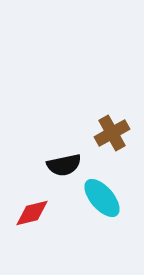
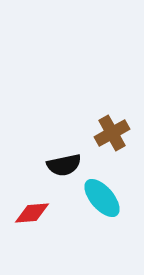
red diamond: rotated 9 degrees clockwise
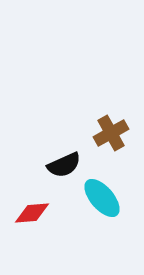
brown cross: moved 1 px left
black semicircle: rotated 12 degrees counterclockwise
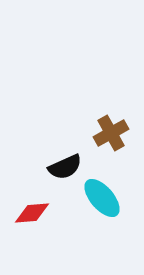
black semicircle: moved 1 px right, 2 px down
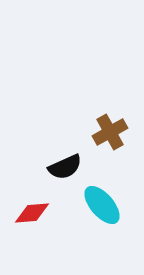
brown cross: moved 1 px left, 1 px up
cyan ellipse: moved 7 px down
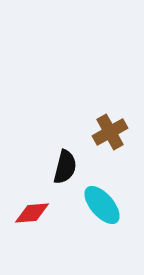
black semicircle: rotated 52 degrees counterclockwise
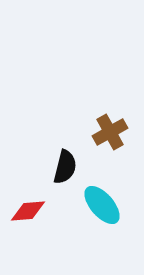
red diamond: moved 4 px left, 2 px up
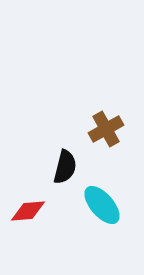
brown cross: moved 4 px left, 3 px up
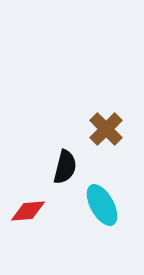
brown cross: rotated 16 degrees counterclockwise
cyan ellipse: rotated 12 degrees clockwise
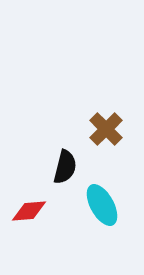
red diamond: moved 1 px right
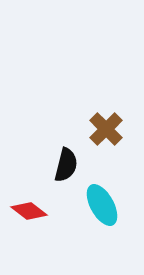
black semicircle: moved 1 px right, 2 px up
red diamond: rotated 42 degrees clockwise
